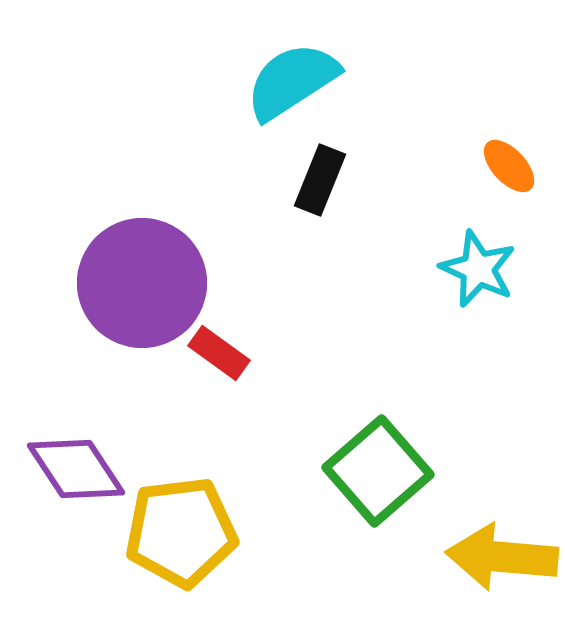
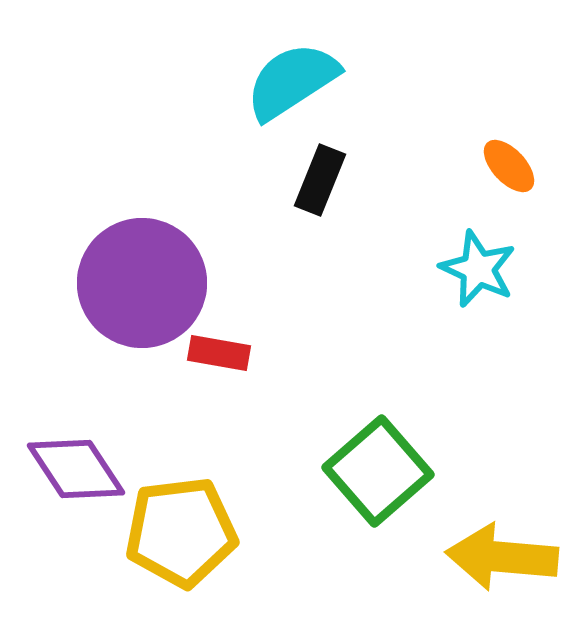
red rectangle: rotated 26 degrees counterclockwise
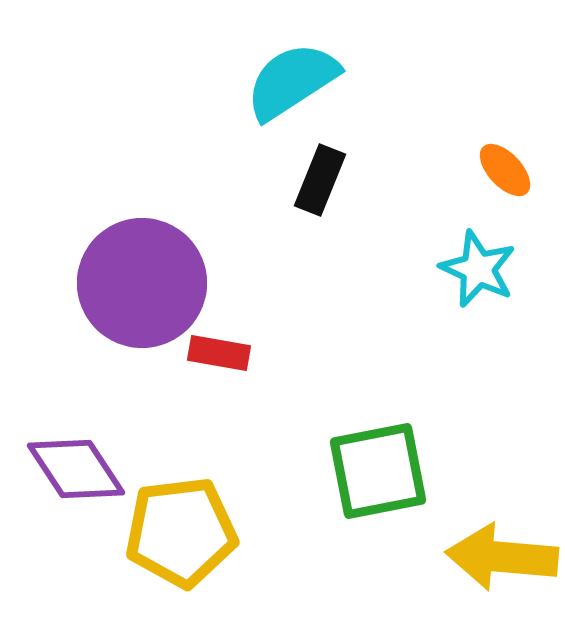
orange ellipse: moved 4 px left, 4 px down
green square: rotated 30 degrees clockwise
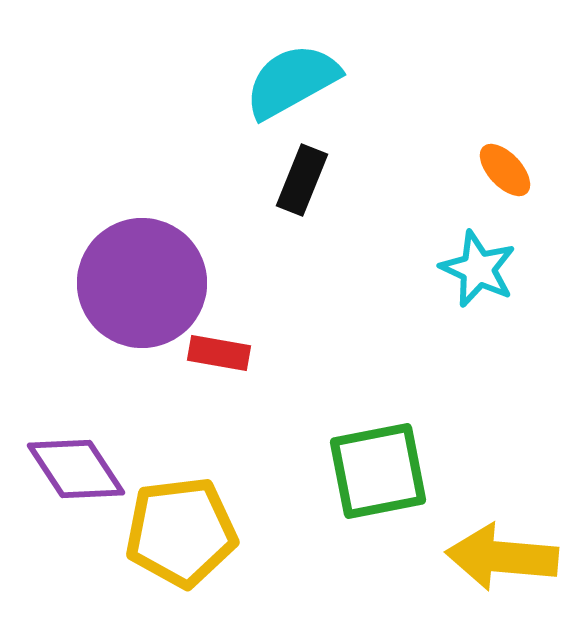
cyan semicircle: rotated 4 degrees clockwise
black rectangle: moved 18 px left
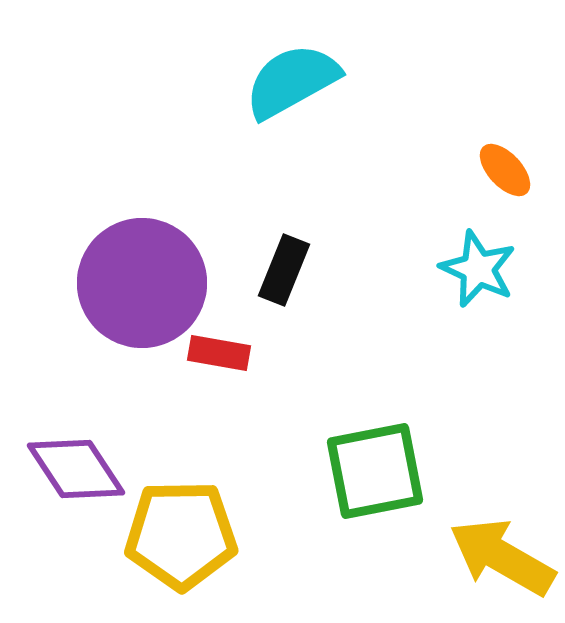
black rectangle: moved 18 px left, 90 px down
green square: moved 3 px left
yellow pentagon: moved 3 px down; rotated 6 degrees clockwise
yellow arrow: rotated 25 degrees clockwise
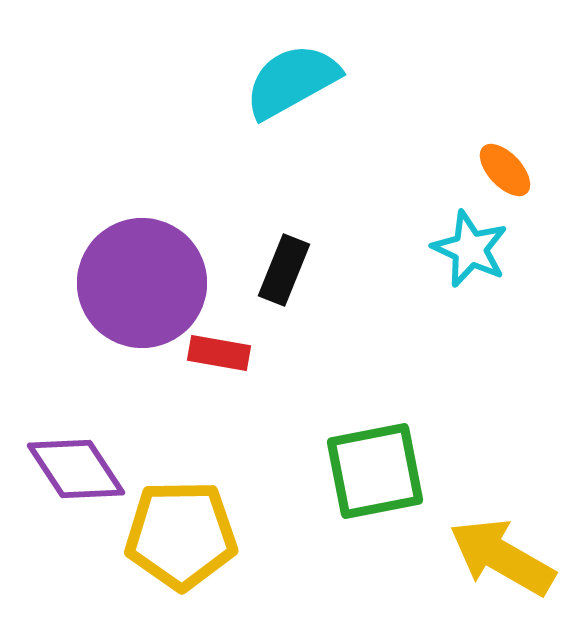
cyan star: moved 8 px left, 20 px up
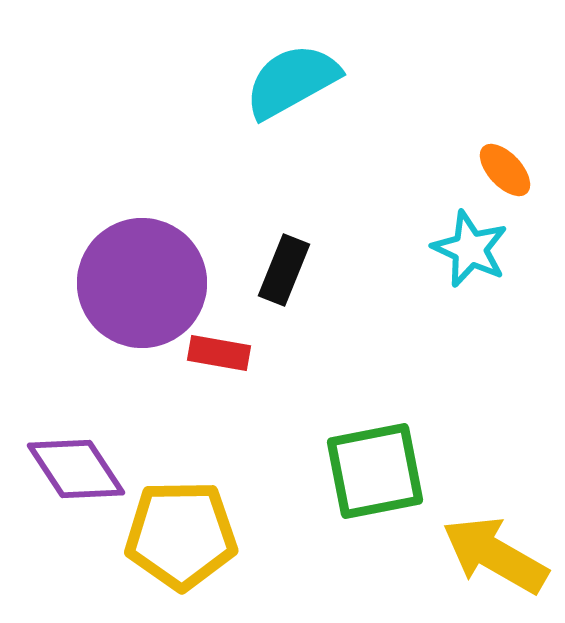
yellow arrow: moved 7 px left, 2 px up
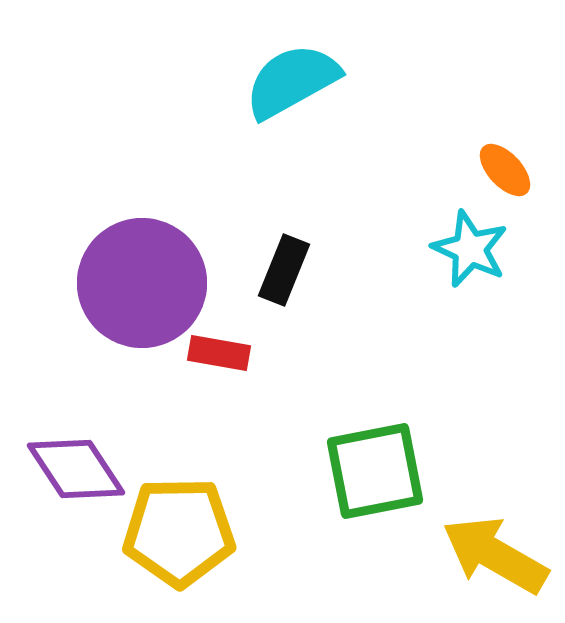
yellow pentagon: moved 2 px left, 3 px up
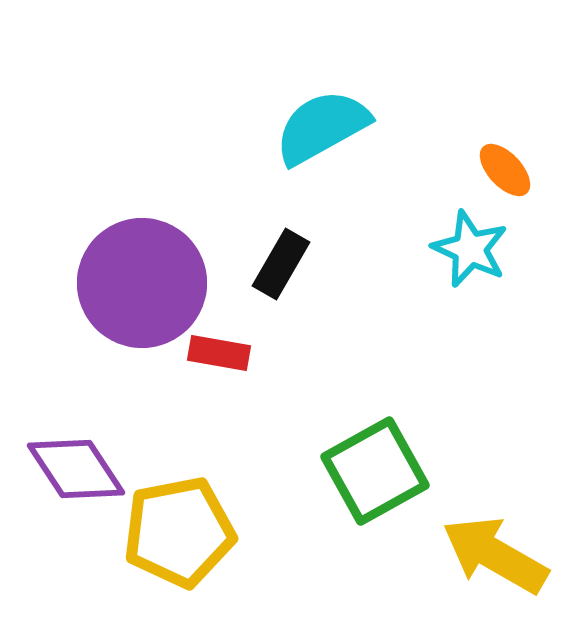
cyan semicircle: moved 30 px right, 46 px down
black rectangle: moved 3 px left, 6 px up; rotated 8 degrees clockwise
green square: rotated 18 degrees counterclockwise
yellow pentagon: rotated 10 degrees counterclockwise
